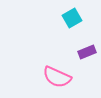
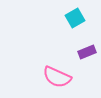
cyan square: moved 3 px right
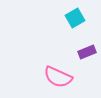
pink semicircle: moved 1 px right
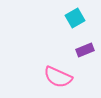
purple rectangle: moved 2 px left, 2 px up
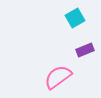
pink semicircle: rotated 120 degrees clockwise
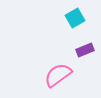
pink semicircle: moved 2 px up
